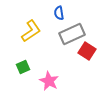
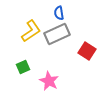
gray rectangle: moved 15 px left
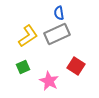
yellow L-shape: moved 3 px left, 5 px down
red square: moved 11 px left, 15 px down
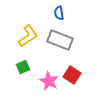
gray rectangle: moved 3 px right, 6 px down; rotated 45 degrees clockwise
red square: moved 4 px left, 9 px down
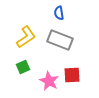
yellow L-shape: moved 2 px left, 1 px down
red square: rotated 36 degrees counterclockwise
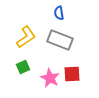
red square: moved 1 px up
pink star: moved 1 px right, 3 px up
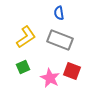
red square: moved 3 px up; rotated 24 degrees clockwise
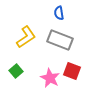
green square: moved 7 px left, 4 px down; rotated 16 degrees counterclockwise
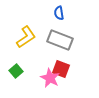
red square: moved 11 px left, 2 px up
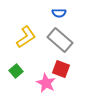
blue semicircle: rotated 80 degrees counterclockwise
gray rectangle: rotated 20 degrees clockwise
pink star: moved 4 px left, 5 px down
